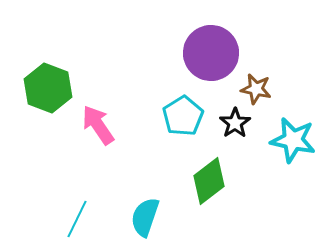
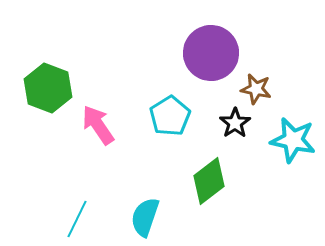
cyan pentagon: moved 13 px left
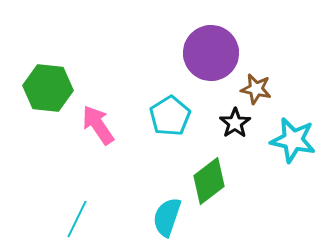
green hexagon: rotated 15 degrees counterclockwise
cyan semicircle: moved 22 px right
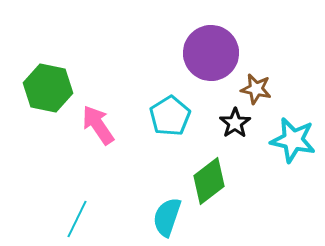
green hexagon: rotated 6 degrees clockwise
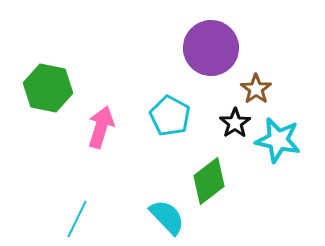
purple circle: moved 5 px up
brown star: rotated 24 degrees clockwise
cyan pentagon: rotated 12 degrees counterclockwise
pink arrow: moved 3 px right, 2 px down; rotated 51 degrees clockwise
cyan star: moved 15 px left
cyan semicircle: rotated 117 degrees clockwise
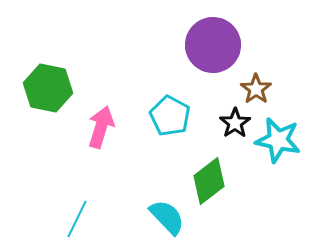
purple circle: moved 2 px right, 3 px up
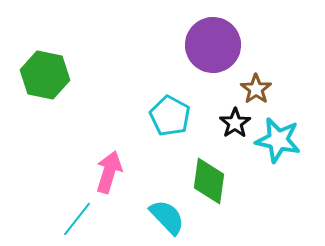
green hexagon: moved 3 px left, 13 px up
pink arrow: moved 8 px right, 45 px down
green diamond: rotated 45 degrees counterclockwise
cyan line: rotated 12 degrees clockwise
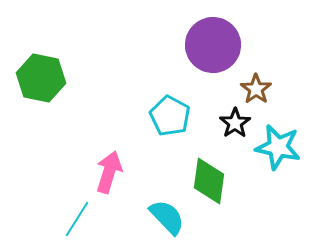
green hexagon: moved 4 px left, 3 px down
cyan star: moved 7 px down
cyan line: rotated 6 degrees counterclockwise
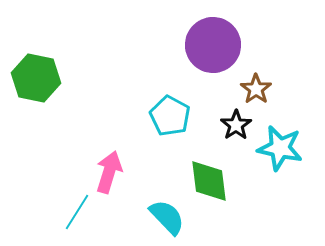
green hexagon: moved 5 px left
black star: moved 1 px right, 2 px down
cyan star: moved 2 px right, 1 px down
green diamond: rotated 15 degrees counterclockwise
cyan line: moved 7 px up
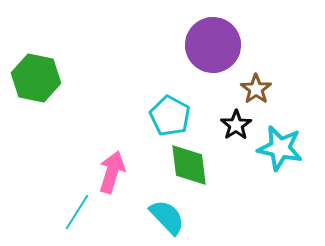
pink arrow: moved 3 px right
green diamond: moved 20 px left, 16 px up
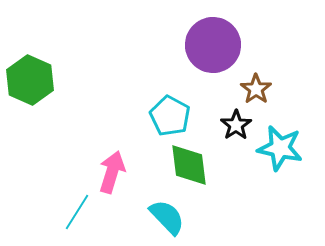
green hexagon: moved 6 px left, 2 px down; rotated 12 degrees clockwise
